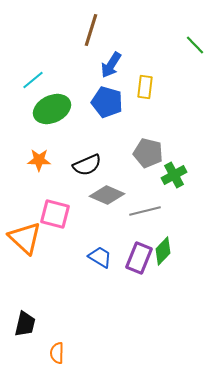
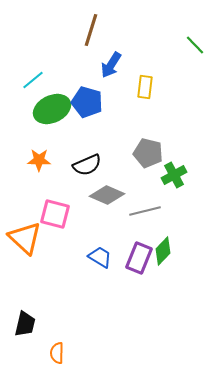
blue pentagon: moved 20 px left
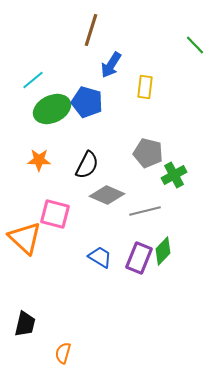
black semicircle: rotated 40 degrees counterclockwise
orange semicircle: moved 6 px right; rotated 15 degrees clockwise
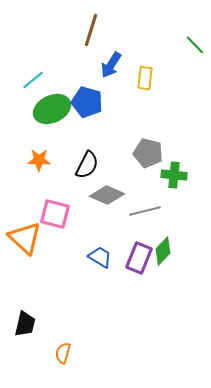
yellow rectangle: moved 9 px up
green cross: rotated 35 degrees clockwise
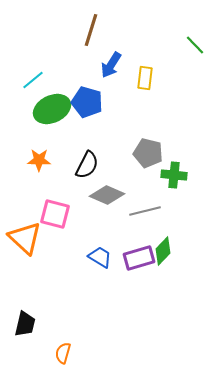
purple rectangle: rotated 52 degrees clockwise
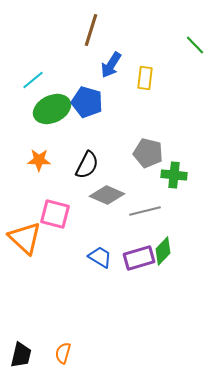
black trapezoid: moved 4 px left, 31 px down
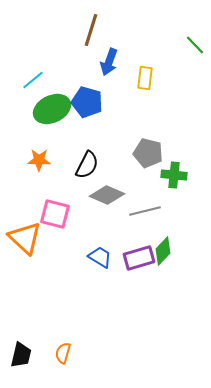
blue arrow: moved 2 px left, 3 px up; rotated 12 degrees counterclockwise
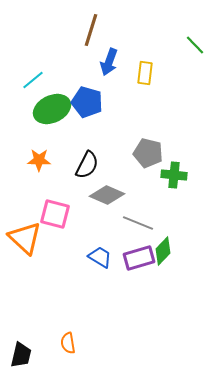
yellow rectangle: moved 5 px up
gray line: moved 7 px left, 12 px down; rotated 36 degrees clockwise
orange semicircle: moved 5 px right, 10 px up; rotated 25 degrees counterclockwise
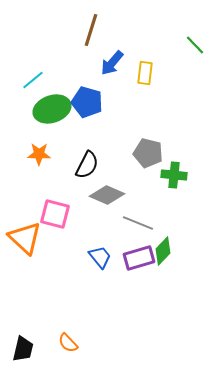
blue arrow: moved 3 px right, 1 px down; rotated 20 degrees clockwise
green ellipse: rotated 6 degrees clockwise
orange star: moved 6 px up
blue trapezoid: rotated 20 degrees clockwise
orange semicircle: rotated 35 degrees counterclockwise
black trapezoid: moved 2 px right, 6 px up
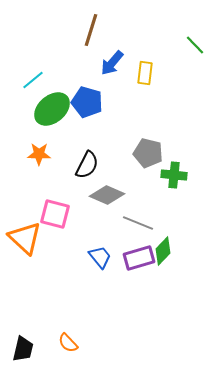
green ellipse: rotated 21 degrees counterclockwise
